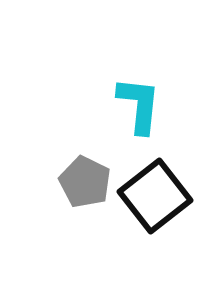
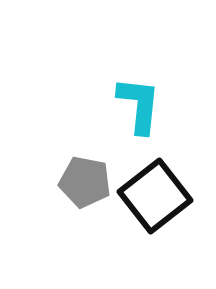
gray pentagon: rotated 15 degrees counterclockwise
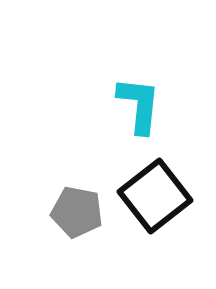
gray pentagon: moved 8 px left, 30 px down
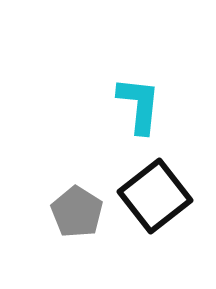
gray pentagon: rotated 21 degrees clockwise
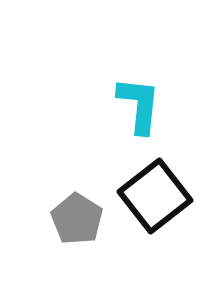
gray pentagon: moved 7 px down
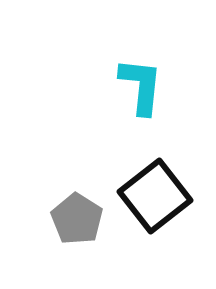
cyan L-shape: moved 2 px right, 19 px up
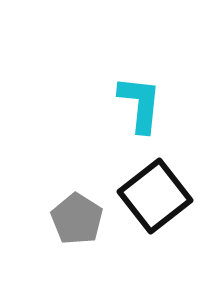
cyan L-shape: moved 1 px left, 18 px down
